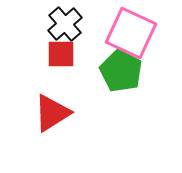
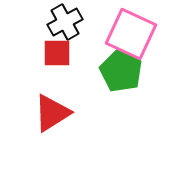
black cross: moved 2 px up; rotated 12 degrees clockwise
pink square: moved 1 px down
red square: moved 4 px left, 1 px up
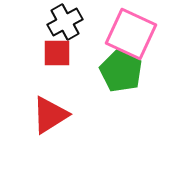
red triangle: moved 2 px left, 2 px down
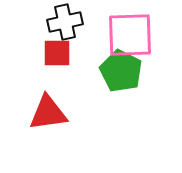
black cross: rotated 16 degrees clockwise
pink square: moved 1 px left, 1 px down; rotated 27 degrees counterclockwise
red triangle: moved 2 px left, 2 px up; rotated 24 degrees clockwise
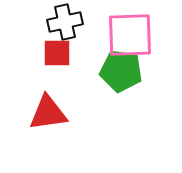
green pentagon: rotated 18 degrees counterclockwise
